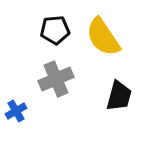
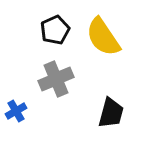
black pentagon: rotated 20 degrees counterclockwise
black trapezoid: moved 8 px left, 17 px down
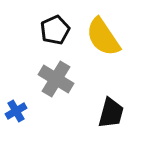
gray cross: rotated 36 degrees counterclockwise
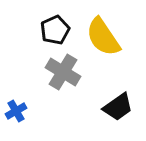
gray cross: moved 7 px right, 7 px up
black trapezoid: moved 7 px right, 6 px up; rotated 40 degrees clockwise
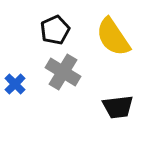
yellow semicircle: moved 10 px right
black trapezoid: rotated 28 degrees clockwise
blue cross: moved 1 px left, 27 px up; rotated 15 degrees counterclockwise
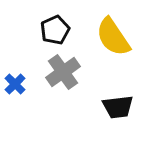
gray cross: rotated 24 degrees clockwise
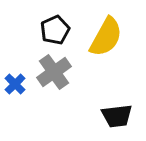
yellow semicircle: moved 7 px left; rotated 117 degrees counterclockwise
gray cross: moved 9 px left
black trapezoid: moved 1 px left, 9 px down
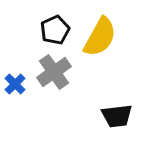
yellow semicircle: moved 6 px left
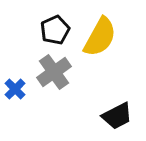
blue cross: moved 5 px down
black trapezoid: rotated 20 degrees counterclockwise
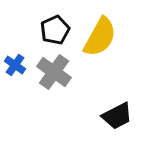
gray cross: rotated 20 degrees counterclockwise
blue cross: moved 24 px up; rotated 10 degrees counterclockwise
